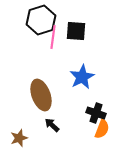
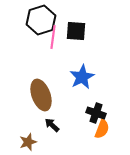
brown star: moved 9 px right, 4 px down
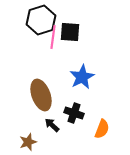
black square: moved 6 px left, 1 px down
black cross: moved 22 px left
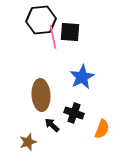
black hexagon: rotated 12 degrees clockwise
pink line: rotated 20 degrees counterclockwise
brown ellipse: rotated 16 degrees clockwise
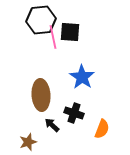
blue star: rotated 10 degrees counterclockwise
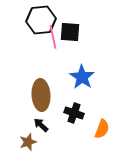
black arrow: moved 11 px left
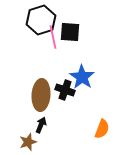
black hexagon: rotated 12 degrees counterclockwise
brown ellipse: rotated 8 degrees clockwise
black cross: moved 9 px left, 23 px up
black arrow: rotated 70 degrees clockwise
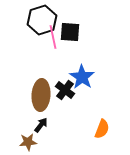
black hexagon: moved 1 px right
black cross: rotated 18 degrees clockwise
black arrow: rotated 14 degrees clockwise
brown star: rotated 12 degrees clockwise
